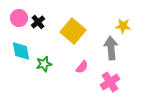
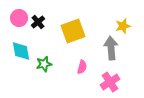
yellow star: rotated 21 degrees counterclockwise
yellow square: rotated 30 degrees clockwise
pink semicircle: rotated 24 degrees counterclockwise
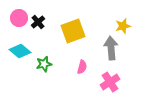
cyan diamond: moved 1 px left; rotated 40 degrees counterclockwise
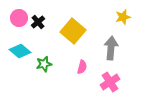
yellow star: moved 9 px up
yellow square: rotated 30 degrees counterclockwise
gray arrow: rotated 10 degrees clockwise
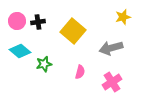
pink circle: moved 2 px left, 3 px down
black cross: rotated 32 degrees clockwise
gray arrow: rotated 110 degrees counterclockwise
pink semicircle: moved 2 px left, 5 px down
pink cross: moved 2 px right
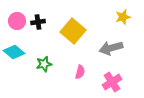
cyan diamond: moved 6 px left, 1 px down
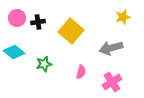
pink circle: moved 3 px up
yellow square: moved 2 px left
pink semicircle: moved 1 px right
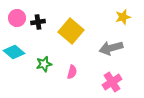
pink semicircle: moved 9 px left
